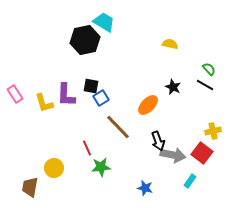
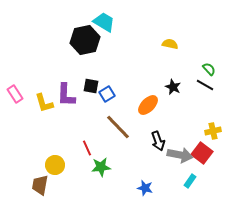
blue square: moved 6 px right, 4 px up
gray arrow: moved 7 px right
yellow circle: moved 1 px right, 3 px up
brown trapezoid: moved 10 px right, 2 px up
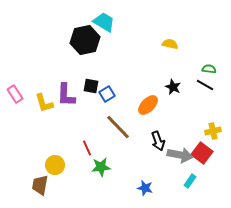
green semicircle: rotated 40 degrees counterclockwise
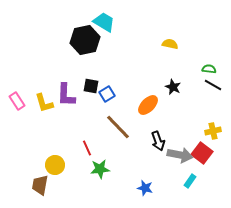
black line: moved 8 px right
pink rectangle: moved 2 px right, 7 px down
green star: moved 1 px left, 2 px down
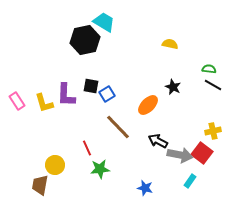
black arrow: rotated 138 degrees clockwise
